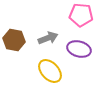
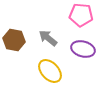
gray arrow: rotated 120 degrees counterclockwise
purple ellipse: moved 4 px right
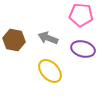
gray arrow: rotated 18 degrees counterclockwise
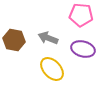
yellow ellipse: moved 2 px right, 2 px up
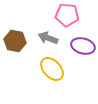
pink pentagon: moved 14 px left
brown hexagon: moved 1 px right, 1 px down
purple ellipse: moved 3 px up
